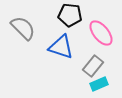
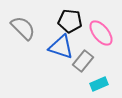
black pentagon: moved 6 px down
gray rectangle: moved 10 px left, 5 px up
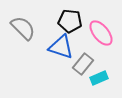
gray rectangle: moved 3 px down
cyan rectangle: moved 6 px up
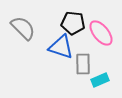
black pentagon: moved 3 px right, 2 px down
gray rectangle: rotated 40 degrees counterclockwise
cyan rectangle: moved 1 px right, 2 px down
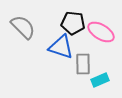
gray semicircle: moved 1 px up
pink ellipse: moved 1 px up; rotated 20 degrees counterclockwise
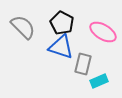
black pentagon: moved 11 px left; rotated 20 degrees clockwise
pink ellipse: moved 2 px right
gray rectangle: rotated 15 degrees clockwise
cyan rectangle: moved 1 px left, 1 px down
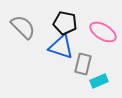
black pentagon: moved 3 px right; rotated 15 degrees counterclockwise
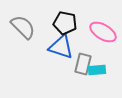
cyan rectangle: moved 2 px left, 11 px up; rotated 18 degrees clockwise
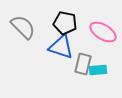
cyan rectangle: moved 1 px right
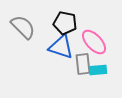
pink ellipse: moved 9 px left, 10 px down; rotated 16 degrees clockwise
gray rectangle: rotated 20 degrees counterclockwise
